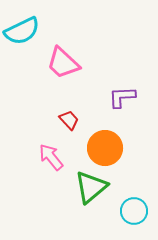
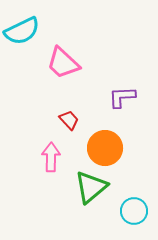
pink arrow: rotated 40 degrees clockwise
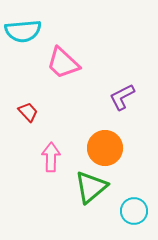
cyan semicircle: moved 1 px right; rotated 21 degrees clockwise
purple L-shape: rotated 24 degrees counterclockwise
red trapezoid: moved 41 px left, 8 px up
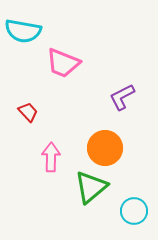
cyan semicircle: rotated 15 degrees clockwise
pink trapezoid: rotated 21 degrees counterclockwise
